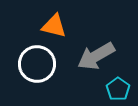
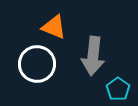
orange triangle: moved 1 px down; rotated 8 degrees clockwise
gray arrow: moved 3 px left; rotated 54 degrees counterclockwise
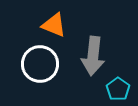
orange triangle: moved 2 px up
white circle: moved 3 px right
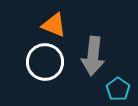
white circle: moved 5 px right, 2 px up
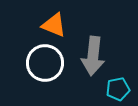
white circle: moved 1 px down
cyan pentagon: rotated 25 degrees clockwise
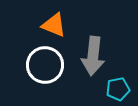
white circle: moved 2 px down
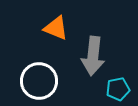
orange triangle: moved 2 px right, 3 px down
white circle: moved 6 px left, 16 px down
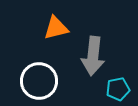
orange triangle: rotated 36 degrees counterclockwise
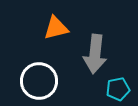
gray arrow: moved 2 px right, 2 px up
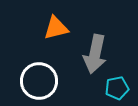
gray arrow: rotated 6 degrees clockwise
cyan pentagon: moved 1 px left, 1 px up
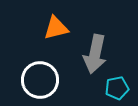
white circle: moved 1 px right, 1 px up
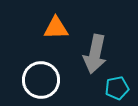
orange triangle: rotated 12 degrees clockwise
white circle: moved 1 px right
